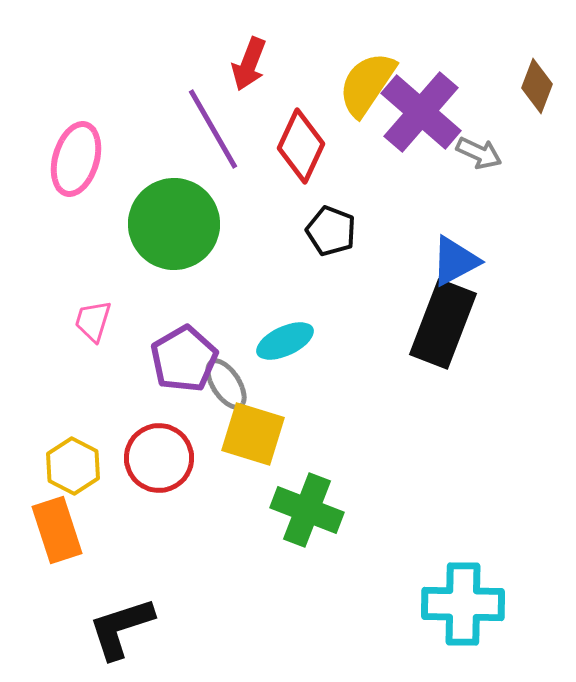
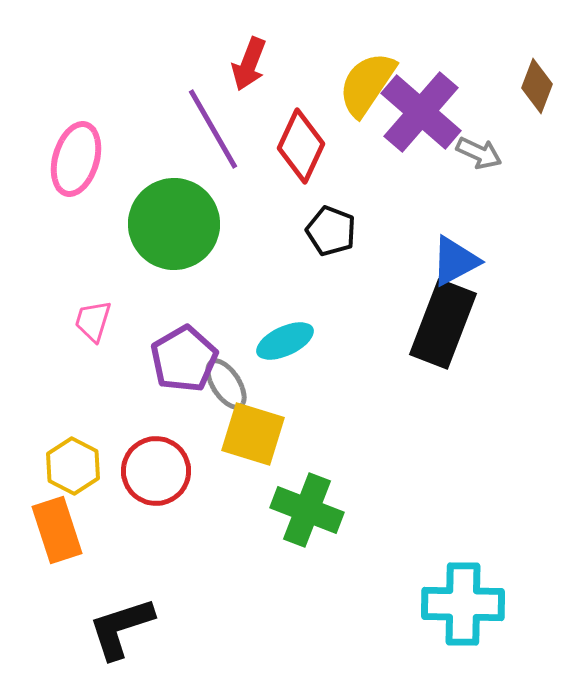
red circle: moved 3 px left, 13 px down
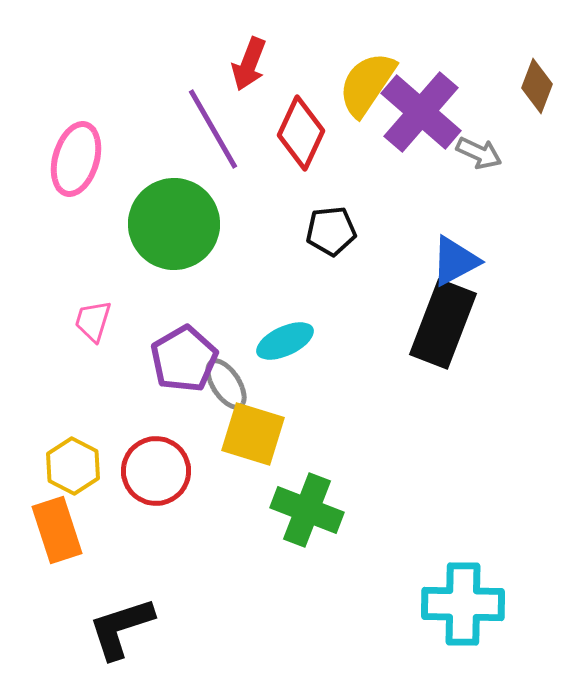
red diamond: moved 13 px up
black pentagon: rotated 27 degrees counterclockwise
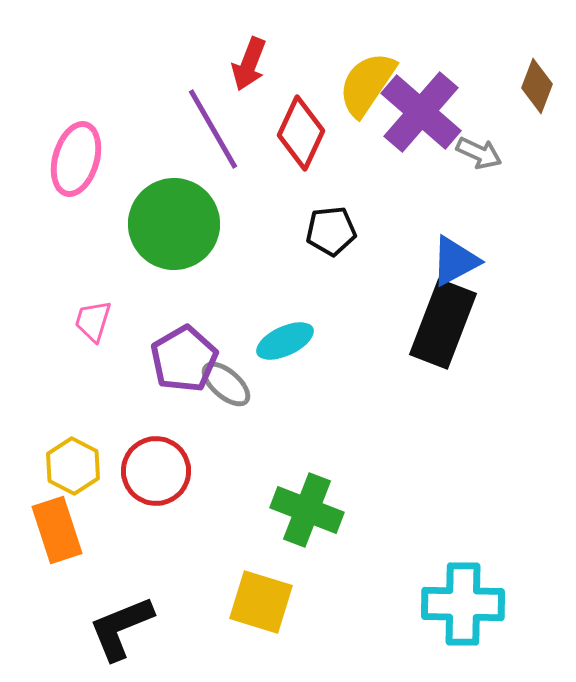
gray ellipse: rotated 16 degrees counterclockwise
yellow square: moved 8 px right, 168 px down
black L-shape: rotated 4 degrees counterclockwise
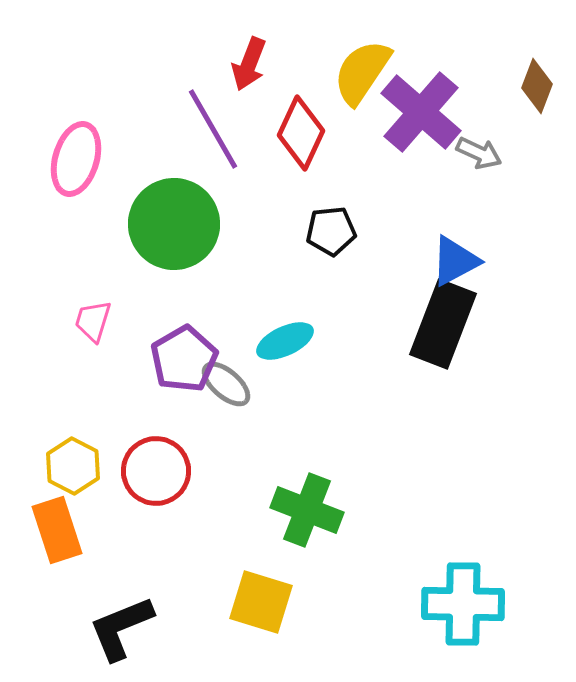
yellow semicircle: moved 5 px left, 12 px up
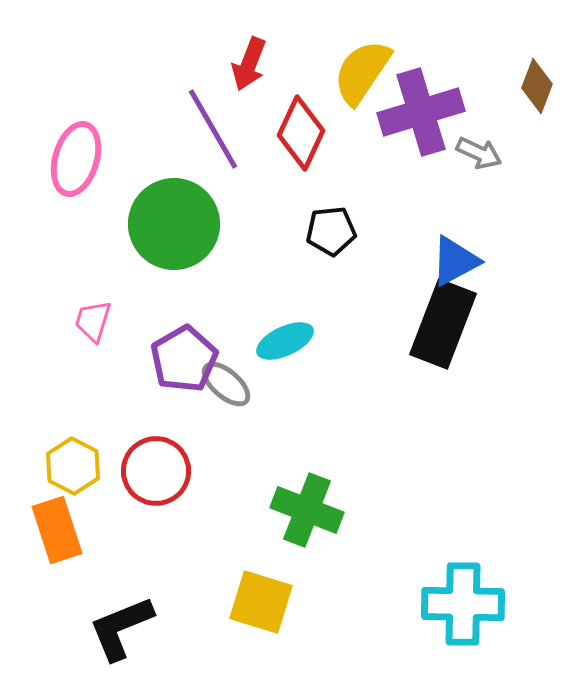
purple cross: rotated 32 degrees clockwise
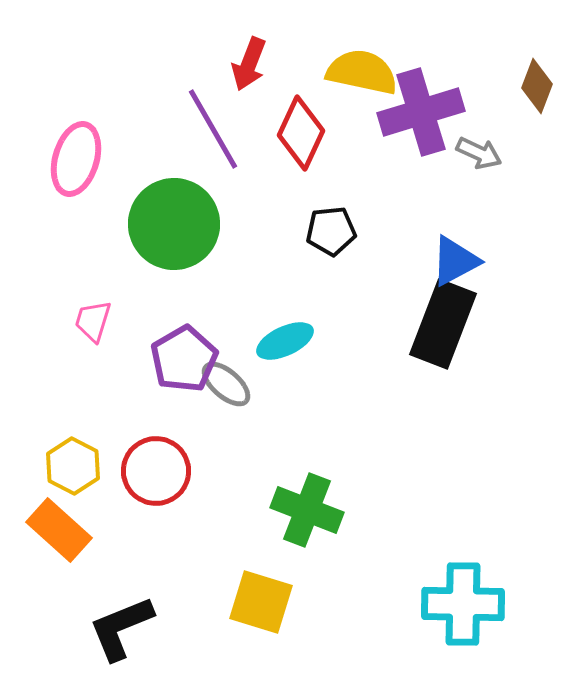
yellow semicircle: rotated 68 degrees clockwise
orange rectangle: moved 2 px right; rotated 30 degrees counterclockwise
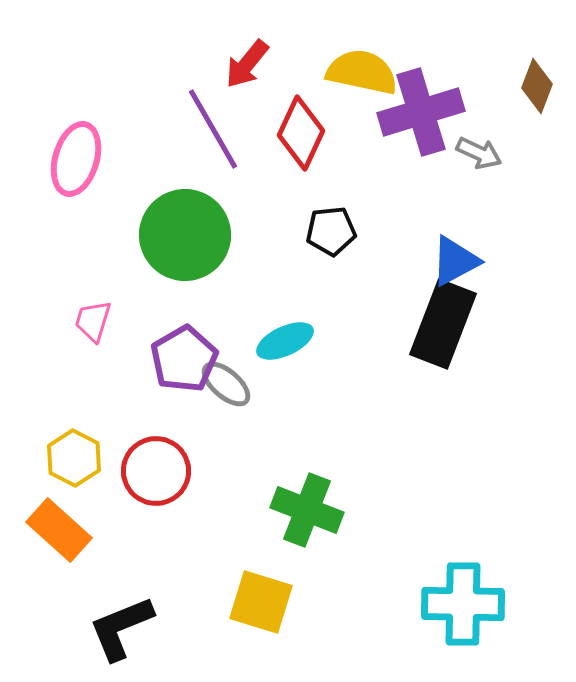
red arrow: moved 2 px left; rotated 18 degrees clockwise
green circle: moved 11 px right, 11 px down
yellow hexagon: moved 1 px right, 8 px up
